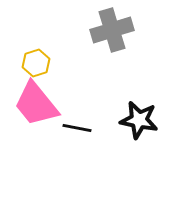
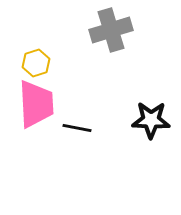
gray cross: moved 1 px left
pink trapezoid: rotated 144 degrees counterclockwise
black star: moved 12 px right; rotated 9 degrees counterclockwise
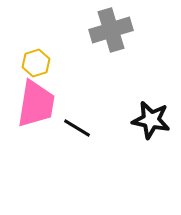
pink trapezoid: rotated 12 degrees clockwise
black star: rotated 9 degrees clockwise
black line: rotated 20 degrees clockwise
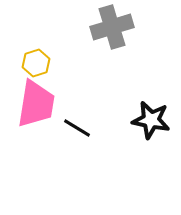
gray cross: moved 1 px right, 3 px up
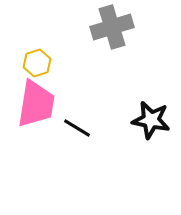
yellow hexagon: moved 1 px right
